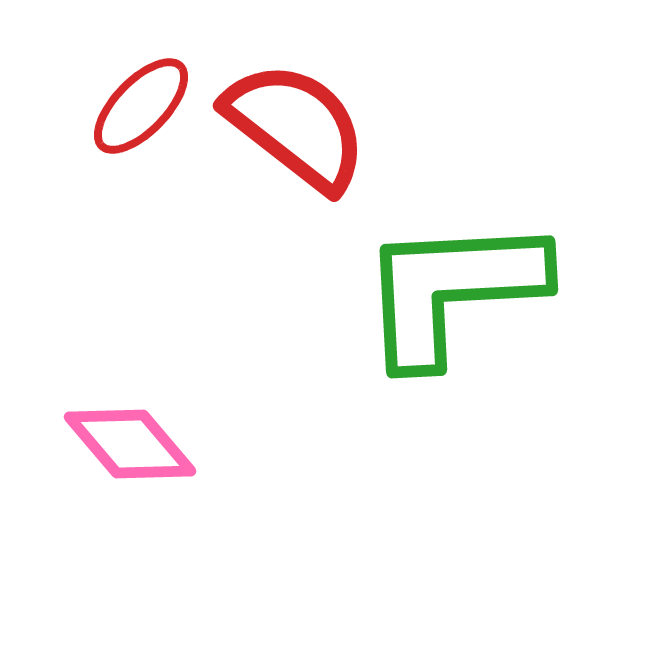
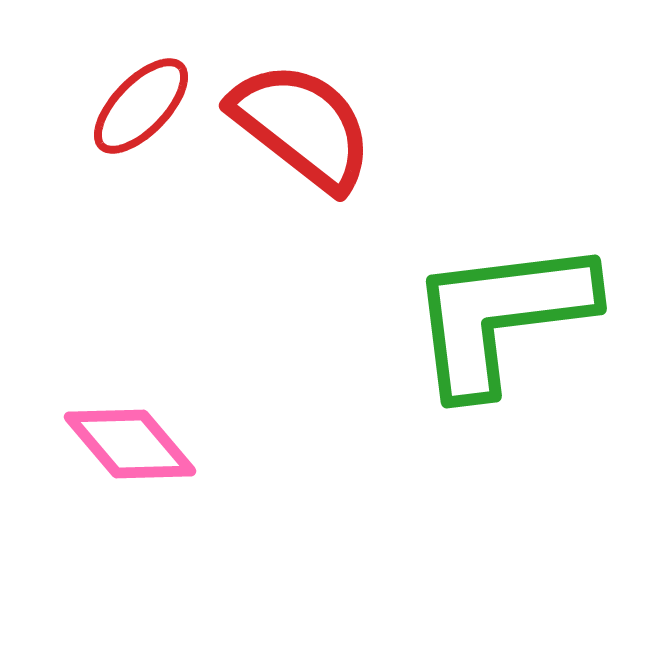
red semicircle: moved 6 px right
green L-shape: moved 49 px right, 26 px down; rotated 4 degrees counterclockwise
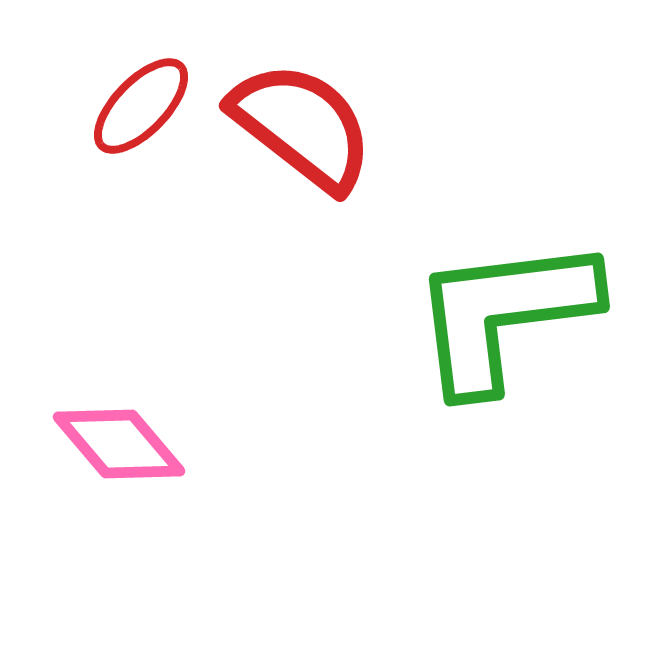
green L-shape: moved 3 px right, 2 px up
pink diamond: moved 11 px left
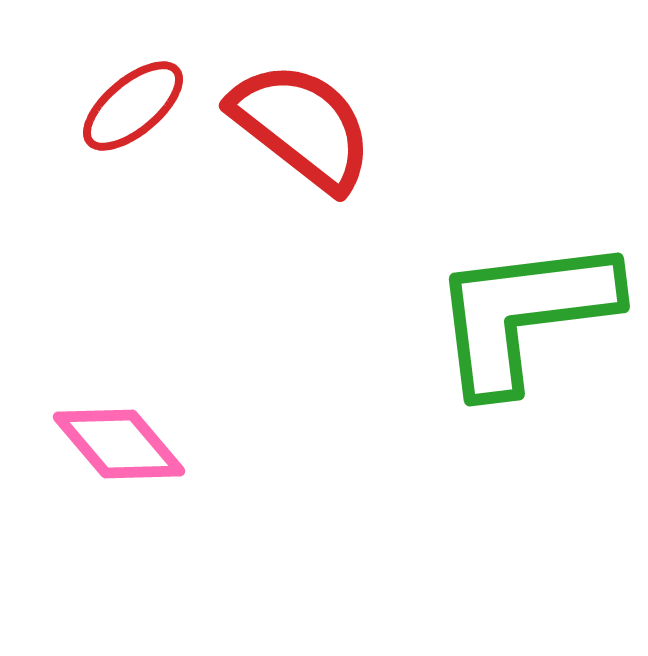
red ellipse: moved 8 px left; rotated 6 degrees clockwise
green L-shape: moved 20 px right
